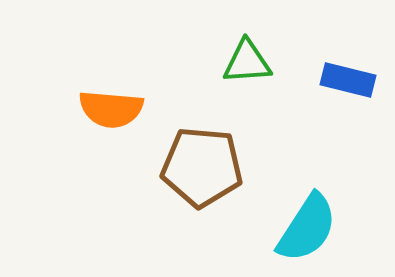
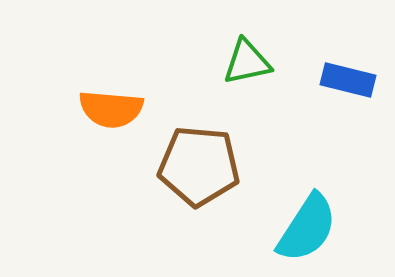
green triangle: rotated 8 degrees counterclockwise
brown pentagon: moved 3 px left, 1 px up
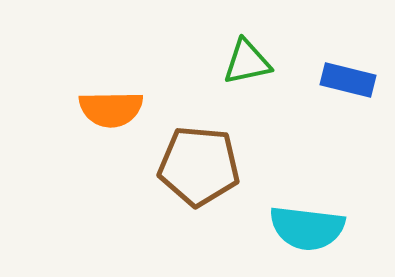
orange semicircle: rotated 6 degrees counterclockwise
cyan semicircle: rotated 64 degrees clockwise
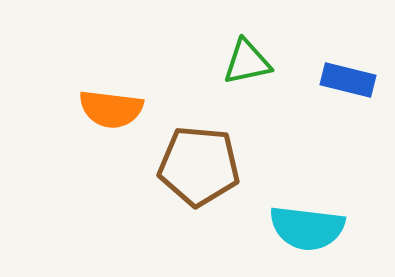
orange semicircle: rotated 8 degrees clockwise
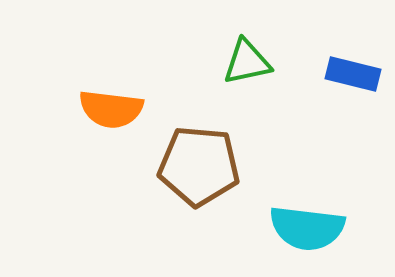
blue rectangle: moved 5 px right, 6 px up
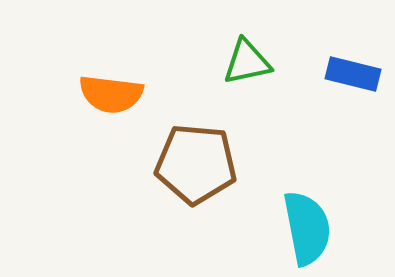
orange semicircle: moved 15 px up
brown pentagon: moved 3 px left, 2 px up
cyan semicircle: rotated 108 degrees counterclockwise
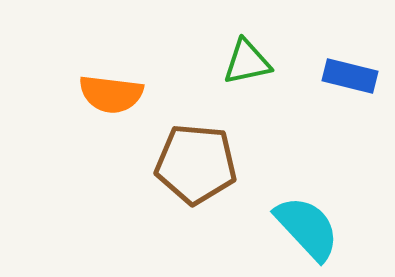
blue rectangle: moved 3 px left, 2 px down
cyan semicircle: rotated 32 degrees counterclockwise
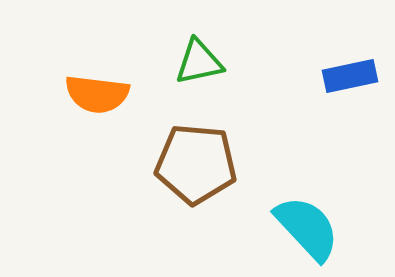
green triangle: moved 48 px left
blue rectangle: rotated 26 degrees counterclockwise
orange semicircle: moved 14 px left
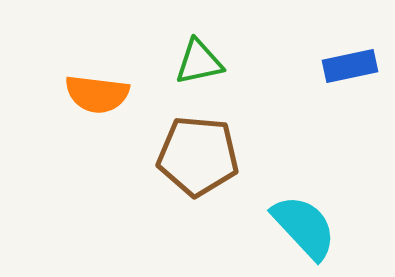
blue rectangle: moved 10 px up
brown pentagon: moved 2 px right, 8 px up
cyan semicircle: moved 3 px left, 1 px up
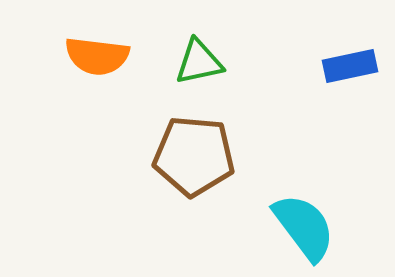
orange semicircle: moved 38 px up
brown pentagon: moved 4 px left
cyan semicircle: rotated 6 degrees clockwise
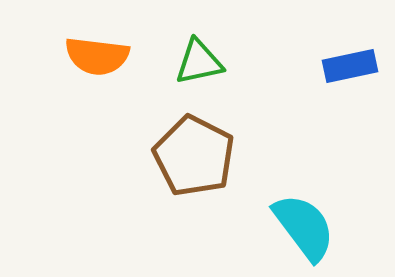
brown pentagon: rotated 22 degrees clockwise
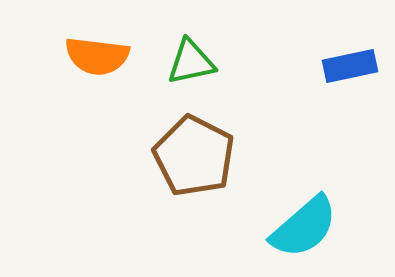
green triangle: moved 8 px left
cyan semicircle: rotated 86 degrees clockwise
